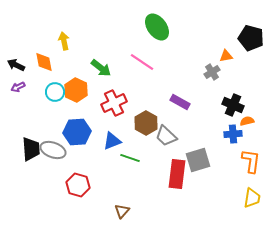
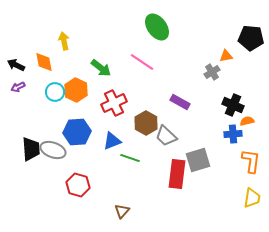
black pentagon: rotated 10 degrees counterclockwise
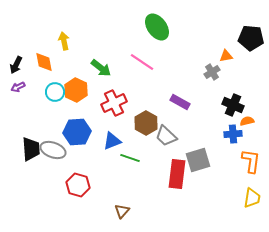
black arrow: rotated 90 degrees counterclockwise
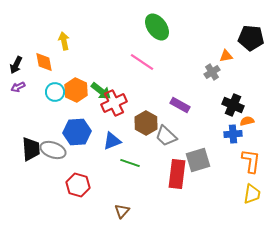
green arrow: moved 23 px down
purple rectangle: moved 3 px down
green line: moved 5 px down
yellow trapezoid: moved 4 px up
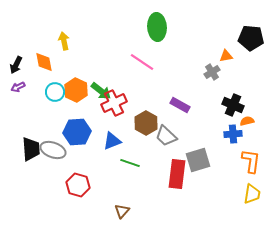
green ellipse: rotated 32 degrees clockwise
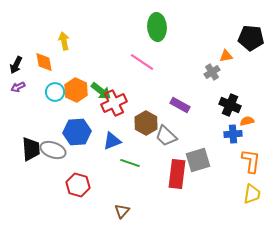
black cross: moved 3 px left
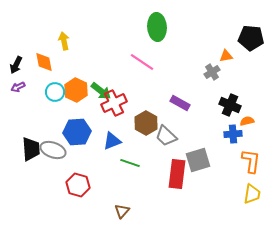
purple rectangle: moved 2 px up
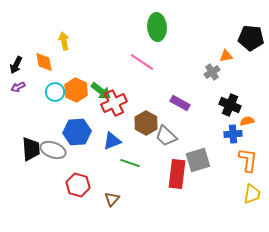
orange L-shape: moved 3 px left, 1 px up
brown triangle: moved 10 px left, 12 px up
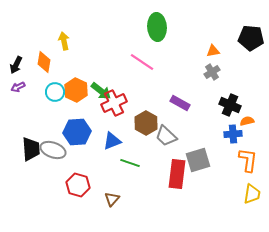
orange triangle: moved 13 px left, 5 px up
orange diamond: rotated 20 degrees clockwise
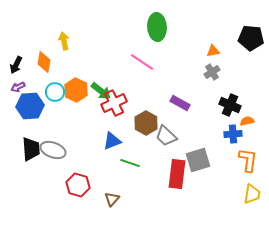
blue hexagon: moved 47 px left, 26 px up
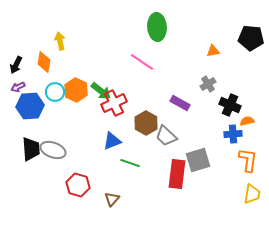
yellow arrow: moved 4 px left
gray cross: moved 4 px left, 12 px down
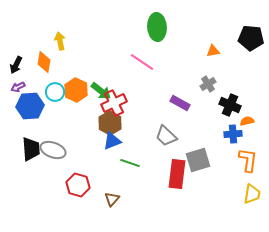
brown hexagon: moved 36 px left
